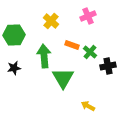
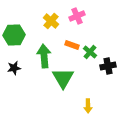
pink cross: moved 11 px left
yellow arrow: rotated 120 degrees counterclockwise
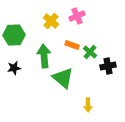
green triangle: rotated 20 degrees counterclockwise
yellow arrow: moved 1 px up
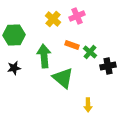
yellow cross: moved 2 px right, 2 px up
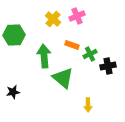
green cross: moved 2 px down; rotated 24 degrees clockwise
black star: moved 1 px left, 24 px down
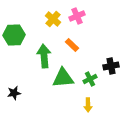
orange rectangle: rotated 24 degrees clockwise
green cross: moved 25 px down
black cross: moved 3 px right
green triangle: rotated 45 degrees counterclockwise
black star: moved 1 px right, 1 px down
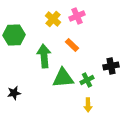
green cross: moved 3 px left, 1 px down
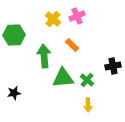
black cross: moved 2 px right
green cross: rotated 24 degrees counterclockwise
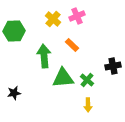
green hexagon: moved 4 px up
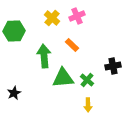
yellow cross: moved 1 px left, 1 px up
black star: rotated 16 degrees counterclockwise
